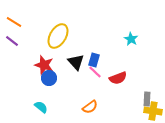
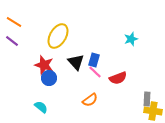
cyan star: rotated 24 degrees clockwise
orange semicircle: moved 7 px up
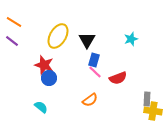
black triangle: moved 11 px right, 22 px up; rotated 12 degrees clockwise
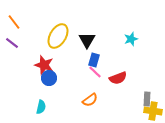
orange line: rotated 21 degrees clockwise
purple line: moved 2 px down
cyan semicircle: rotated 64 degrees clockwise
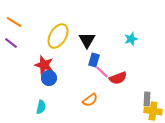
orange line: rotated 21 degrees counterclockwise
purple line: moved 1 px left
pink line: moved 7 px right
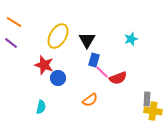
blue circle: moved 9 px right
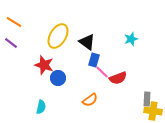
black triangle: moved 2 px down; rotated 24 degrees counterclockwise
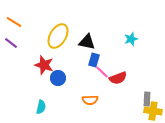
black triangle: rotated 24 degrees counterclockwise
orange semicircle: rotated 35 degrees clockwise
